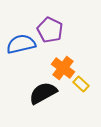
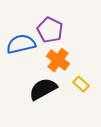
orange cross: moved 5 px left, 8 px up
black semicircle: moved 4 px up
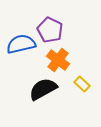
yellow rectangle: moved 1 px right
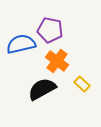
purple pentagon: rotated 15 degrees counterclockwise
orange cross: moved 1 px left, 1 px down
black semicircle: moved 1 px left
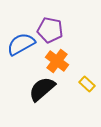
blue semicircle: rotated 16 degrees counterclockwise
yellow rectangle: moved 5 px right
black semicircle: rotated 12 degrees counterclockwise
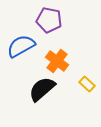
purple pentagon: moved 1 px left, 10 px up
blue semicircle: moved 2 px down
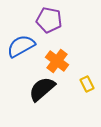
yellow rectangle: rotated 21 degrees clockwise
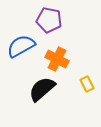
orange cross: moved 2 px up; rotated 10 degrees counterclockwise
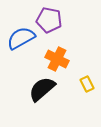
blue semicircle: moved 8 px up
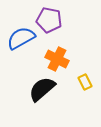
yellow rectangle: moved 2 px left, 2 px up
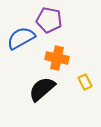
orange cross: moved 1 px up; rotated 15 degrees counterclockwise
